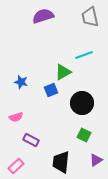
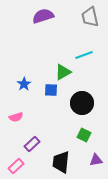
blue star: moved 3 px right, 2 px down; rotated 24 degrees clockwise
blue square: rotated 24 degrees clockwise
purple rectangle: moved 1 px right, 4 px down; rotated 70 degrees counterclockwise
purple triangle: rotated 24 degrees clockwise
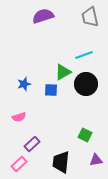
blue star: rotated 16 degrees clockwise
black circle: moved 4 px right, 19 px up
pink semicircle: moved 3 px right
green square: moved 1 px right
pink rectangle: moved 3 px right, 2 px up
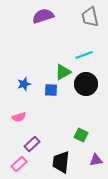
green square: moved 4 px left
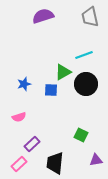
black trapezoid: moved 6 px left, 1 px down
